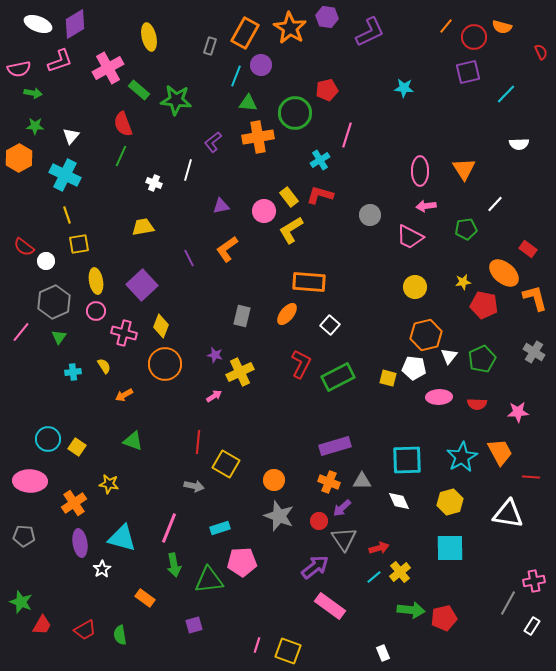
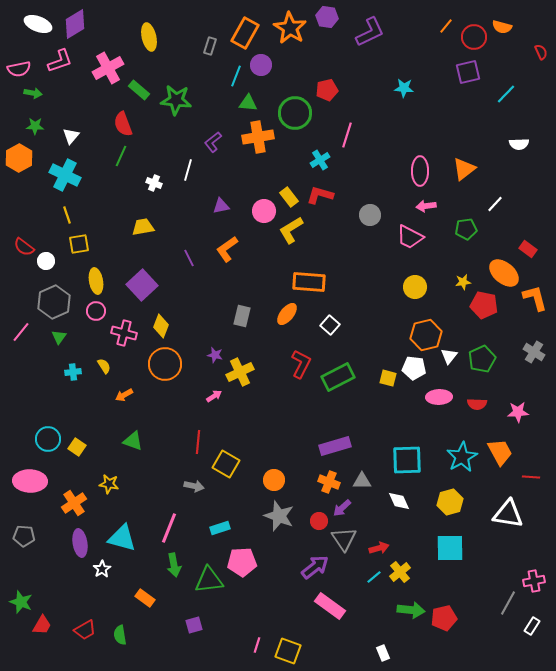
orange triangle at (464, 169): rotated 25 degrees clockwise
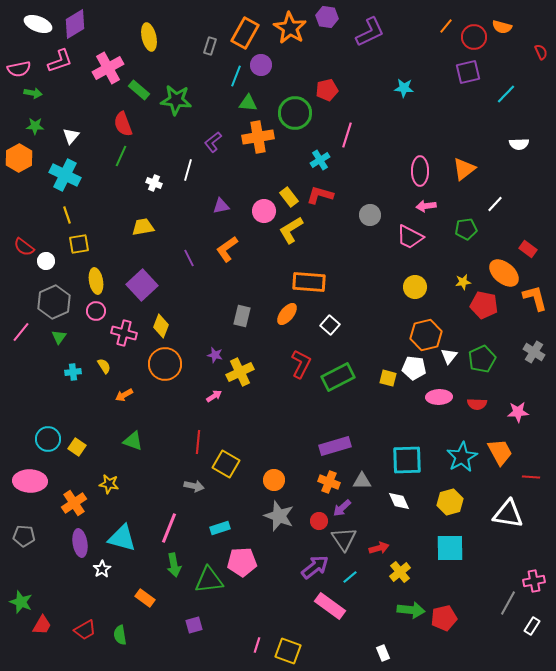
cyan line at (374, 577): moved 24 px left
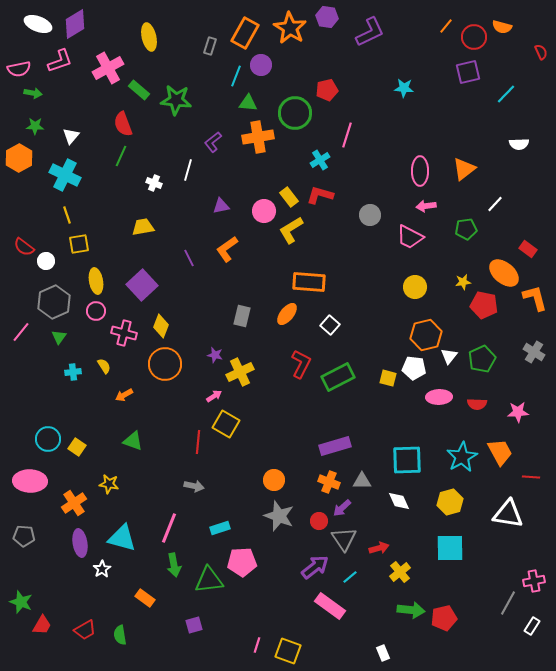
yellow square at (226, 464): moved 40 px up
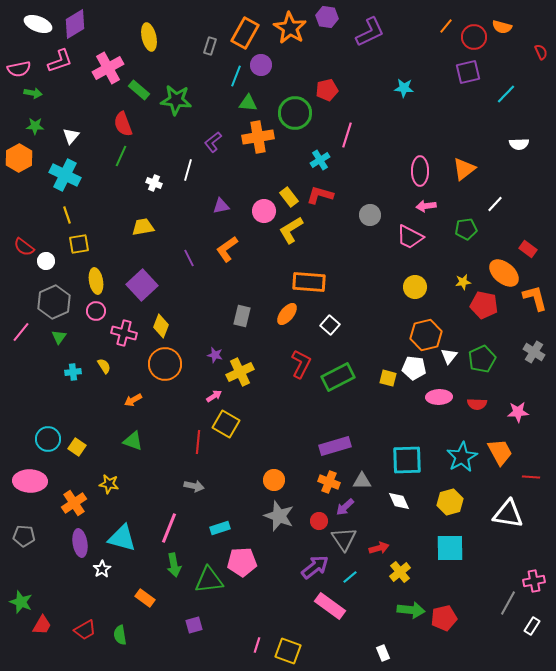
orange arrow at (124, 395): moved 9 px right, 5 px down
purple arrow at (342, 508): moved 3 px right, 1 px up
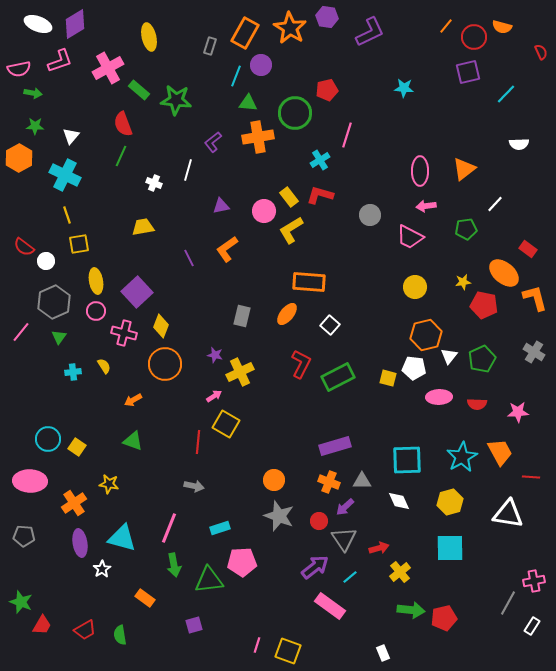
purple square at (142, 285): moved 5 px left, 7 px down
